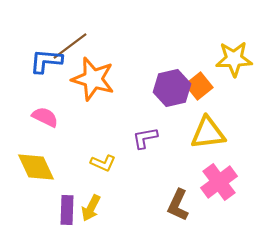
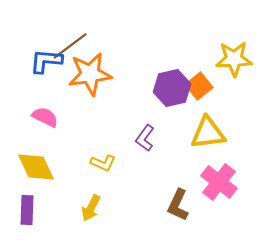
orange star: moved 3 px left, 5 px up; rotated 24 degrees counterclockwise
purple L-shape: rotated 44 degrees counterclockwise
pink cross: rotated 15 degrees counterclockwise
purple rectangle: moved 40 px left
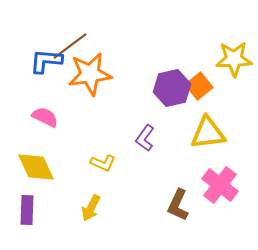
pink cross: moved 1 px right, 3 px down
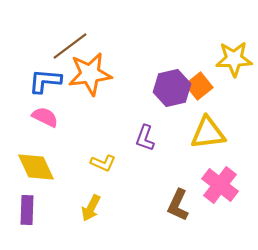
blue L-shape: moved 1 px left, 20 px down
purple L-shape: rotated 16 degrees counterclockwise
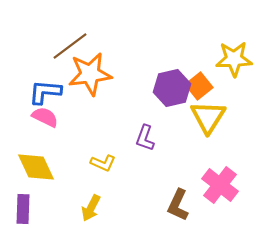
blue L-shape: moved 11 px down
yellow triangle: moved 16 px up; rotated 51 degrees counterclockwise
purple rectangle: moved 4 px left, 1 px up
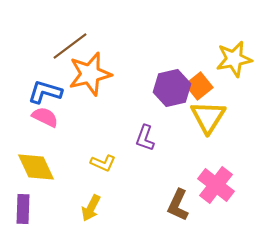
yellow star: rotated 9 degrees counterclockwise
orange star: rotated 6 degrees counterclockwise
blue L-shape: rotated 12 degrees clockwise
pink cross: moved 4 px left
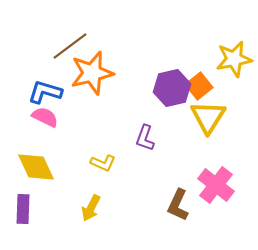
orange star: moved 2 px right, 1 px up
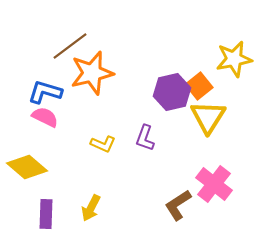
purple hexagon: moved 4 px down
yellow L-shape: moved 19 px up
yellow diamond: moved 9 px left; rotated 24 degrees counterclockwise
pink cross: moved 2 px left, 1 px up
brown L-shape: rotated 32 degrees clockwise
purple rectangle: moved 23 px right, 5 px down
